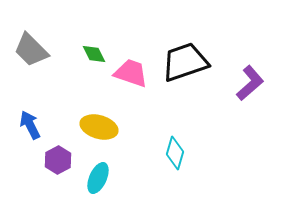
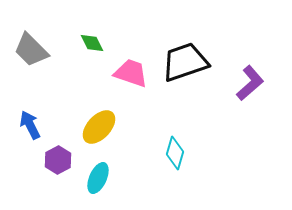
green diamond: moved 2 px left, 11 px up
yellow ellipse: rotated 63 degrees counterclockwise
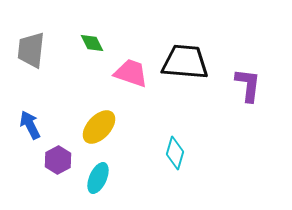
gray trapezoid: rotated 51 degrees clockwise
black trapezoid: rotated 24 degrees clockwise
purple L-shape: moved 2 px left, 2 px down; rotated 42 degrees counterclockwise
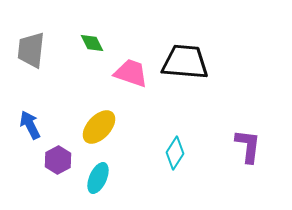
purple L-shape: moved 61 px down
cyan diamond: rotated 16 degrees clockwise
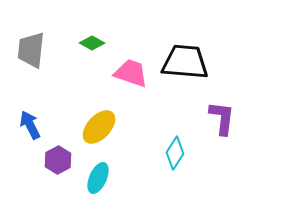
green diamond: rotated 35 degrees counterclockwise
purple L-shape: moved 26 px left, 28 px up
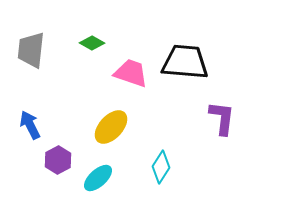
yellow ellipse: moved 12 px right
cyan diamond: moved 14 px left, 14 px down
cyan ellipse: rotated 24 degrees clockwise
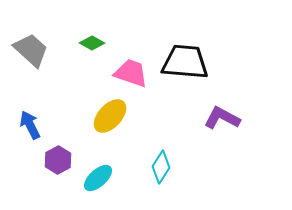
gray trapezoid: rotated 126 degrees clockwise
purple L-shape: rotated 69 degrees counterclockwise
yellow ellipse: moved 1 px left, 11 px up
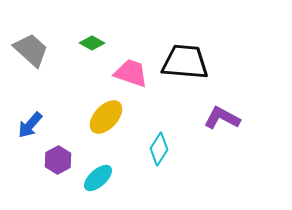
yellow ellipse: moved 4 px left, 1 px down
blue arrow: rotated 112 degrees counterclockwise
cyan diamond: moved 2 px left, 18 px up
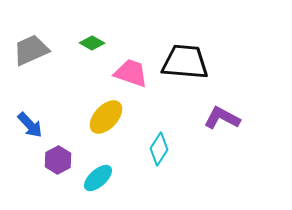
gray trapezoid: rotated 66 degrees counterclockwise
blue arrow: rotated 84 degrees counterclockwise
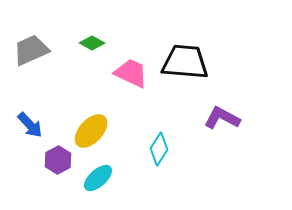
pink trapezoid: rotated 6 degrees clockwise
yellow ellipse: moved 15 px left, 14 px down
